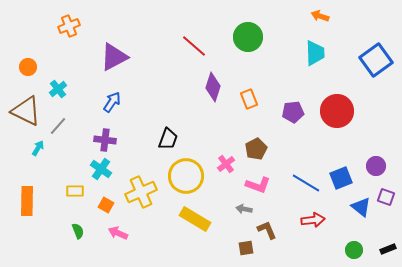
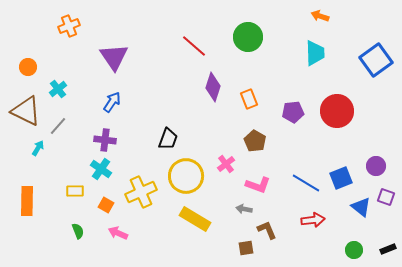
purple triangle at (114, 57): rotated 36 degrees counterclockwise
brown pentagon at (256, 149): moved 1 px left, 8 px up; rotated 15 degrees counterclockwise
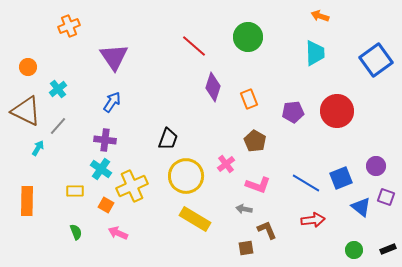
yellow cross at (141, 192): moved 9 px left, 6 px up
green semicircle at (78, 231): moved 2 px left, 1 px down
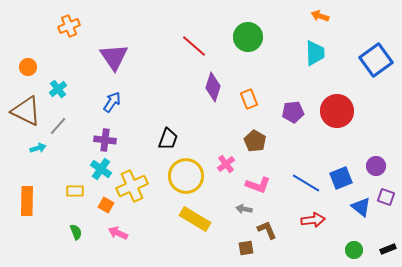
cyan arrow at (38, 148): rotated 42 degrees clockwise
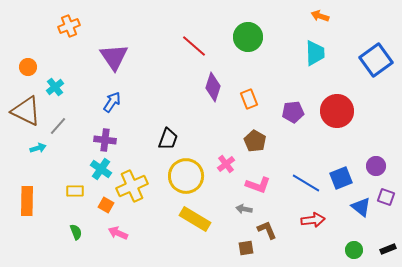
cyan cross at (58, 89): moved 3 px left, 2 px up
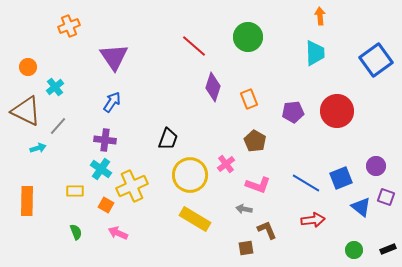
orange arrow at (320, 16): rotated 66 degrees clockwise
yellow circle at (186, 176): moved 4 px right, 1 px up
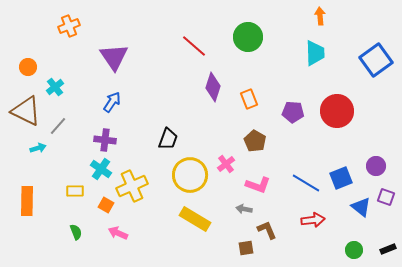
purple pentagon at (293, 112): rotated 10 degrees clockwise
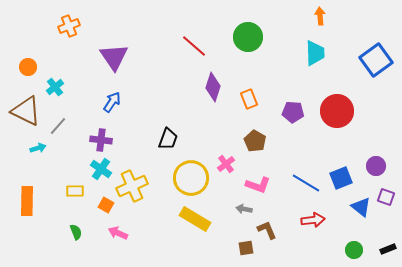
purple cross at (105, 140): moved 4 px left
yellow circle at (190, 175): moved 1 px right, 3 px down
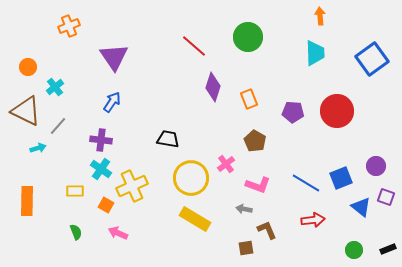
blue square at (376, 60): moved 4 px left, 1 px up
black trapezoid at (168, 139): rotated 100 degrees counterclockwise
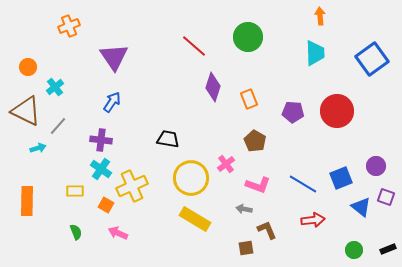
blue line at (306, 183): moved 3 px left, 1 px down
